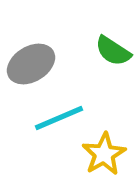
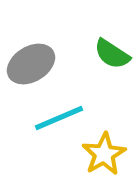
green semicircle: moved 1 px left, 3 px down
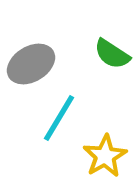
cyan line: rotated 36 degrees counterclockwise
yellow star: moved 1 px right, 2 px down
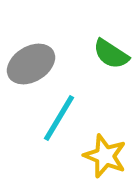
green semicircle: moved 1 px left
yellow star: rotated 21 degrees counterclockwise
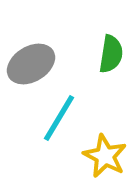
green semicircle: rotated 114 degrees counterclockwise
yellow star: rotated 6 degrees clockwise
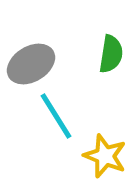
cyan line: moved 3 px left, 2 px up; rotated 63 degrees counterclockwise
yellow star: rotated 6 degrees counterclockwise
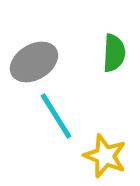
green semicircle: moved 3 px right, 1 px up; rotated 6 degrees counterclockwise
gray ellipse: moved 3 px right, 2 px up
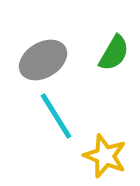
green semicircle: rotated 27 degrees clockwise
gray ellipse: moved 9 px right, 2 px up
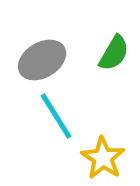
gray ellipse: moved 1 px left
yellow star: moved 2 px left, 2 px down; rotated 12 degrees clockwise
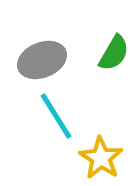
gray ellipse: rotated 9 degrees clockwise
yellow star: moved 2 px left
